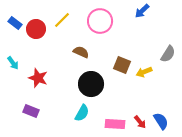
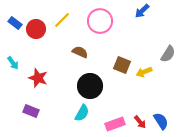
brown semicircle: moved 1 px left
black circle: moved 1 px left, 2 px down
pink rectangle: rotated 24 degrees counterclockwise
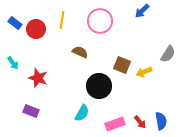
yellow line: rotated 36 degrees counterclockwise
black circle: moved 9 px right
blue semicircle: rotated 24 degrees clockwise
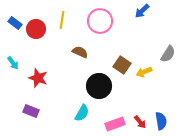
brown square: rotated 12 degrees clockwise
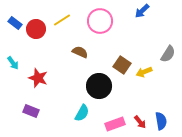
yellow line: rotated 48 degrees clockwise
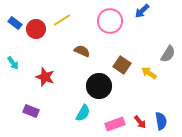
pink circle: moved 10 px right
brown semicircle: moved 2 px right, 1 px up
yellow arrow: moved 5 px right, 1 px down; rotated 56 degrees clockwise
red star: moved 7 px right, 1 px up
cyan semicircle: moved 1 px right
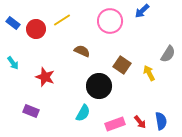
blue rectangle: moved 2 px left
yellow arrow: rotated 28 degrees clockwise
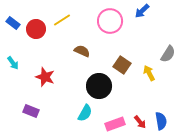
cyan semicircle: moved 2 px right
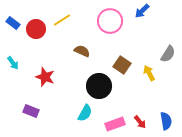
blue semicircle: moved 5 px right
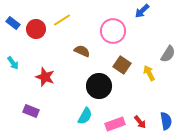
pink circle: moved 3 px right, 10 px down
cyan semicircle: moved 3 px down
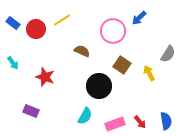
blue arrow: moved 3 px left, 7 px down
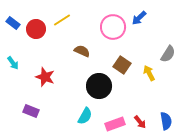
pink circle: moved 4 px up
